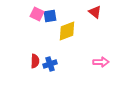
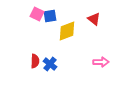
red triangle: moved 1 px left, 7 px down
blue cross: rotated 32 degrees counterclockwise
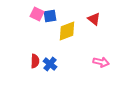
pink arrow: rotated 14 degrees clockwise
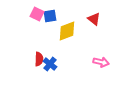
red semicircle: moved 4 px right, 2 px up
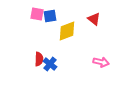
pink square: rotated 16 degrees counterclockwise
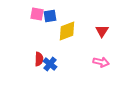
red triangle: moved 8 px right, 12 px down; rotated 24 degrees clockwise
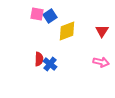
blue square: rotated 24 degrees counterclockwise
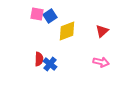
red triangle: rotated 16 degrees clockwise
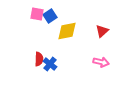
yellow diamond: rotated 10 degrees clockwise
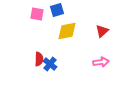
blue square: moved 7 px right, 6 px up; rotated 16 degrees clockwise
pink arrow: rotated 21 degrees counterclockwise
